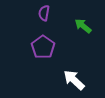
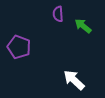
purple semicircle: moved 14 px right, 1 px down; rotated 14 degrees counterclockwise
purple pentagon: moved 24 px left; rotated 15 degrees counterclockwise
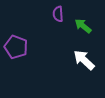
purple pentagon: moved 3 px left
white arrow: moved 10 px right, 20 px up
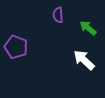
purple semicircle: moved 1 px down
green arrow: moved 5 px right, 2 px down
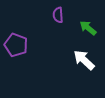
purple pentagon: moved 2 px up
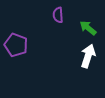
white arrow: moved 4 px right, 4 px up; rotated 65 degrees clockwise
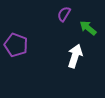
purple semicircle: moved 6 px right, 1 px up; rotated 35 degrees clockwise
white arrow: moved 13 px left
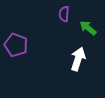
purple semicircle: rotated 28 degrees counterclockwise
white arrow: moved 3 px right, 3 px down
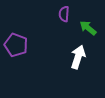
white arrow: moved 2 px up
